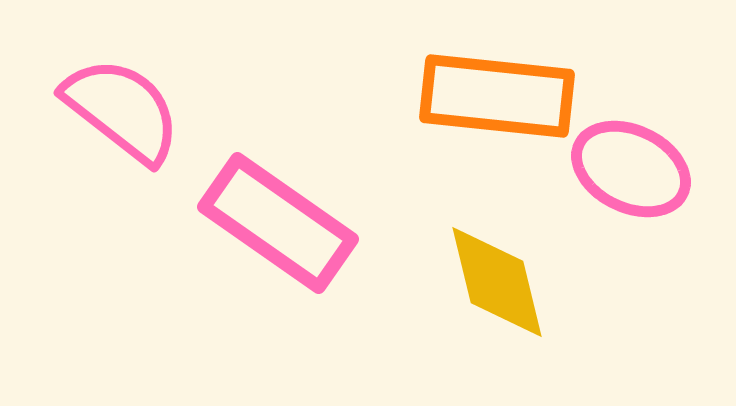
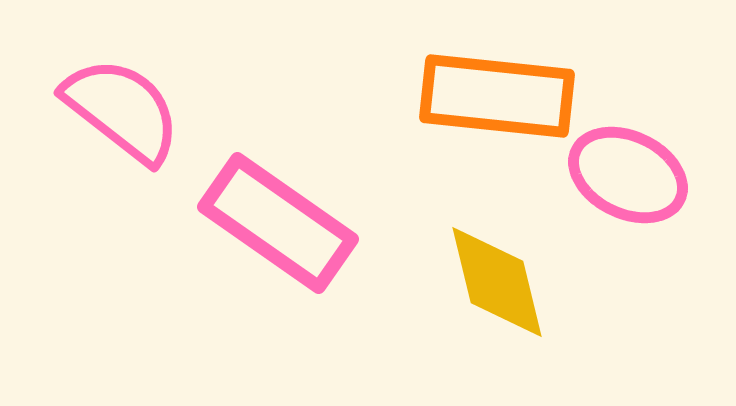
pink ellipse: moved 3 px left, 6 px down
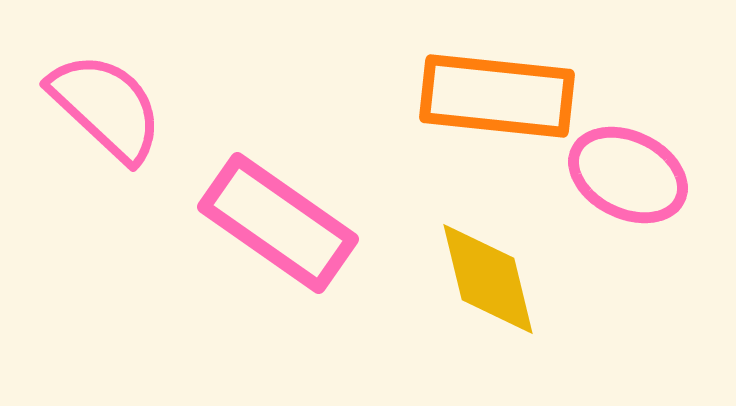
pink semicircle: moved 16 px left, 3 px up; rotated 5 degrees clockwise
yellow diamond: moved 9 px left, 3 px up
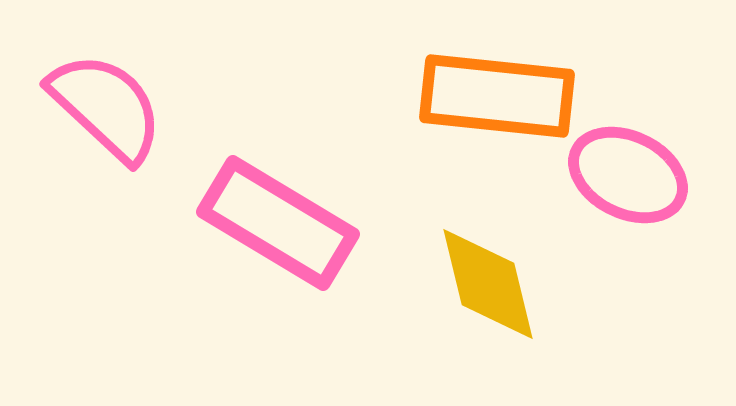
pink rectangle: rotated 4 degrees counterclockwise
yellow diamond: moved 5 px down
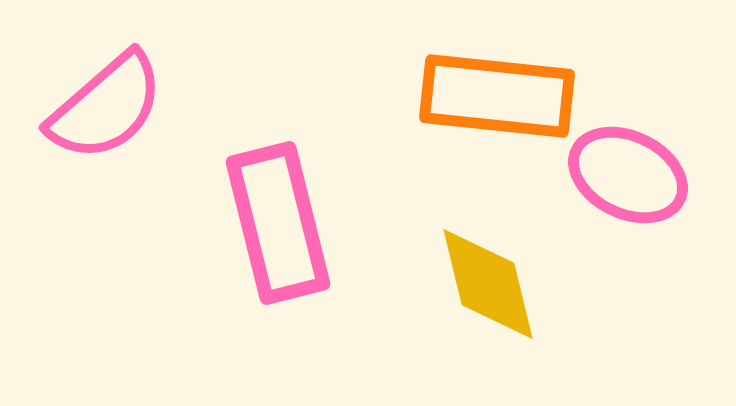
pink semicircle: rotated 96 degrees clockwise
pink rectangle: rotated 45 degrees clockwise
